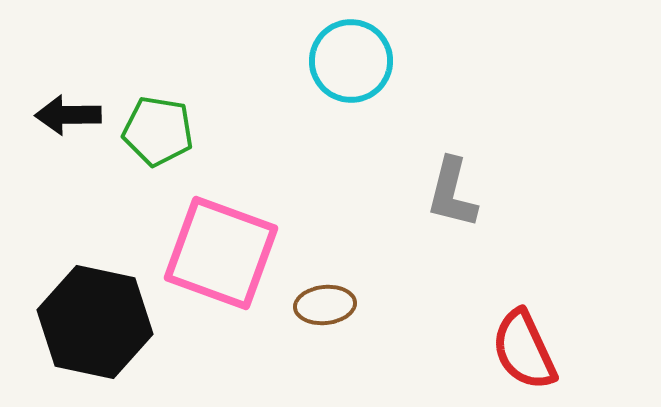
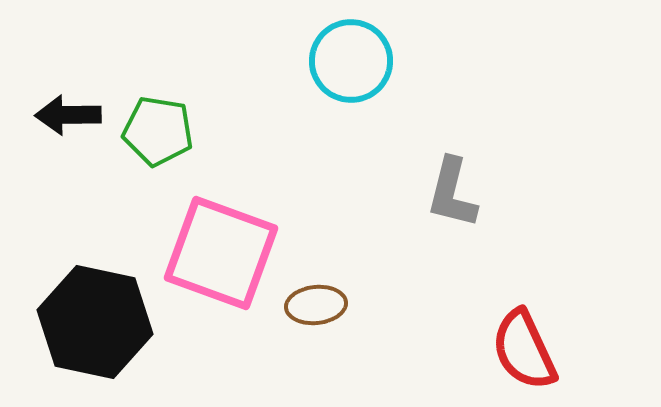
brown ellipse: moved 9 px left
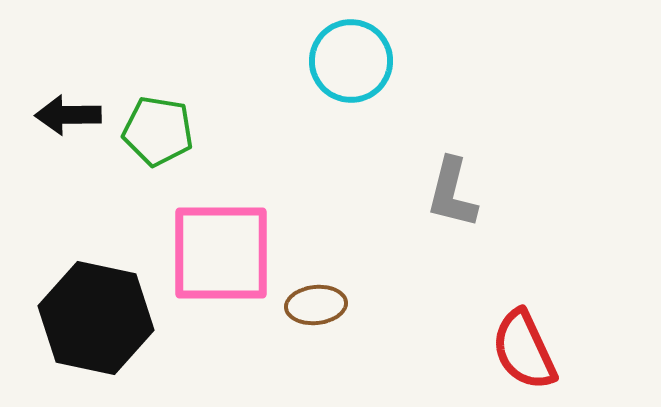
pink square: rotated 20 degrees counterclockwise
black hexagon: moved 1 px right, 4 px up
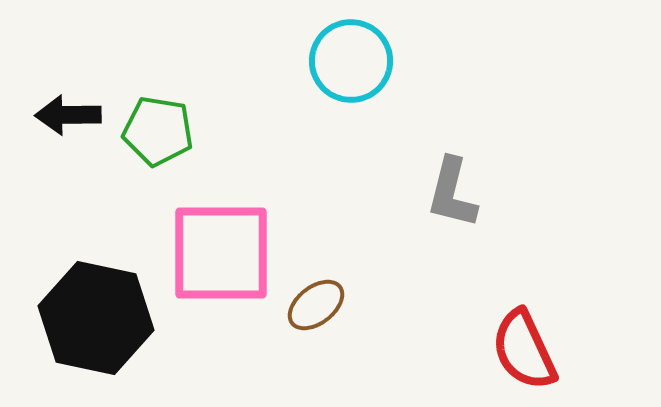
brown ellipse: rotated 32 degrees counterclockwise
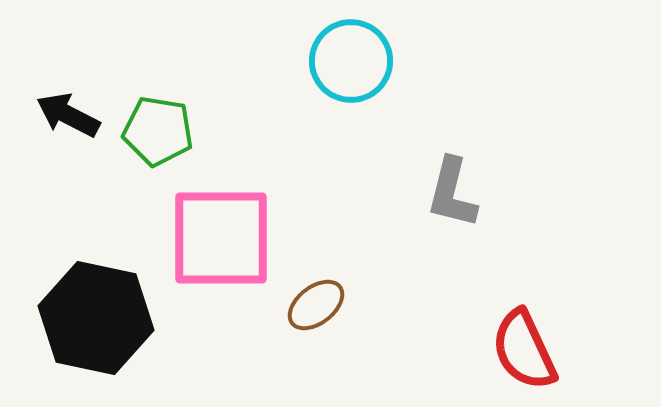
black arrow: rotated 28 degrees clockwise
pink square: moved 15 px up
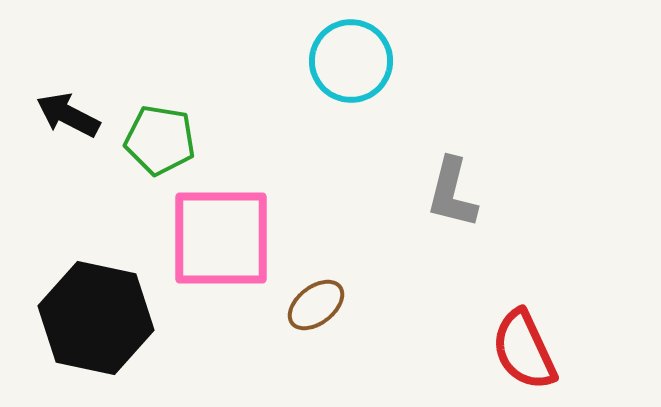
green pentagon: moved 2 px right, 9 px down
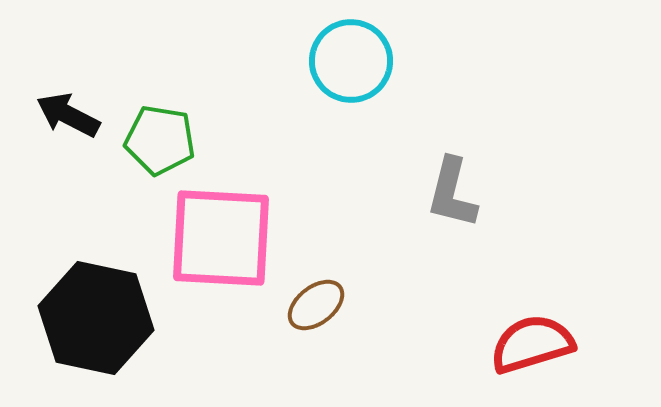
pink square: rotated 3 degrees clockwise
red semicircle: moved 8 px right, 6 px up; rotated 98 degrees clockwise
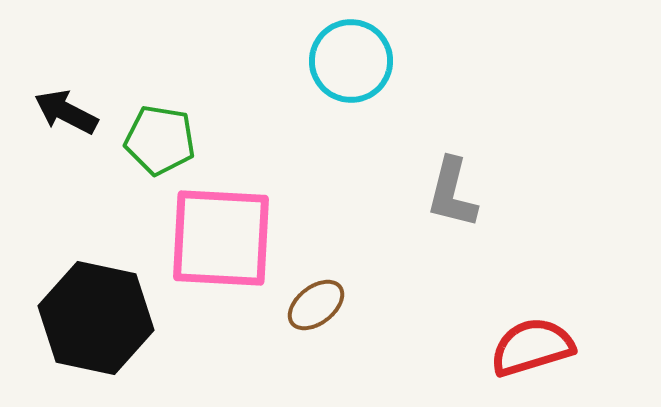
black arrow: moved 2 px left, 3 px up
red semicircle: moved 3 px down
